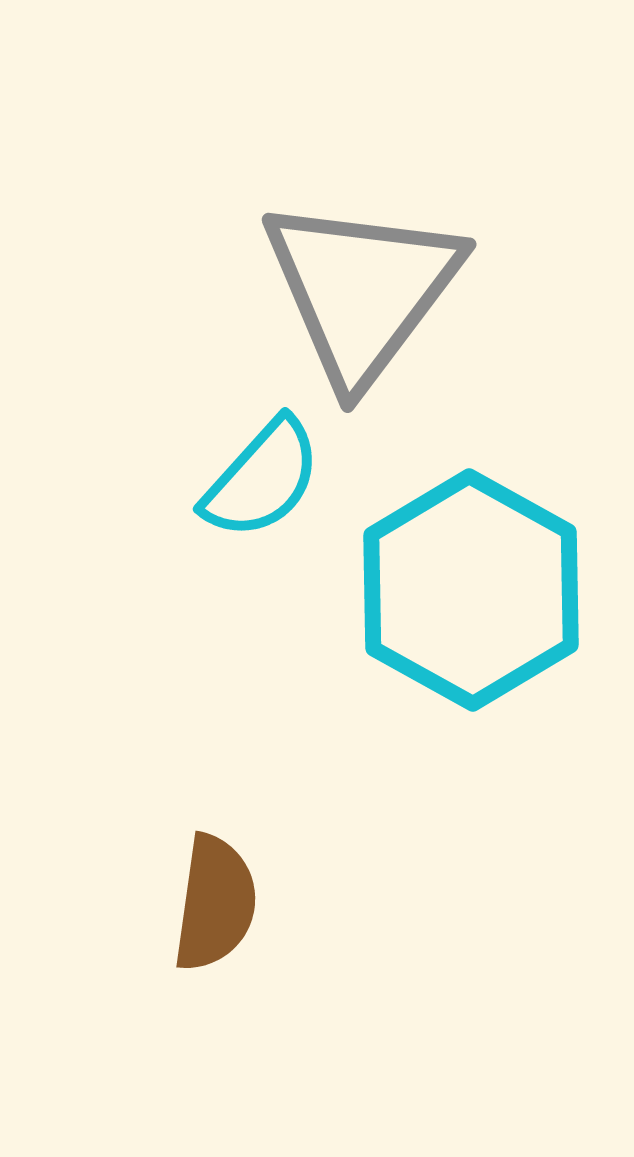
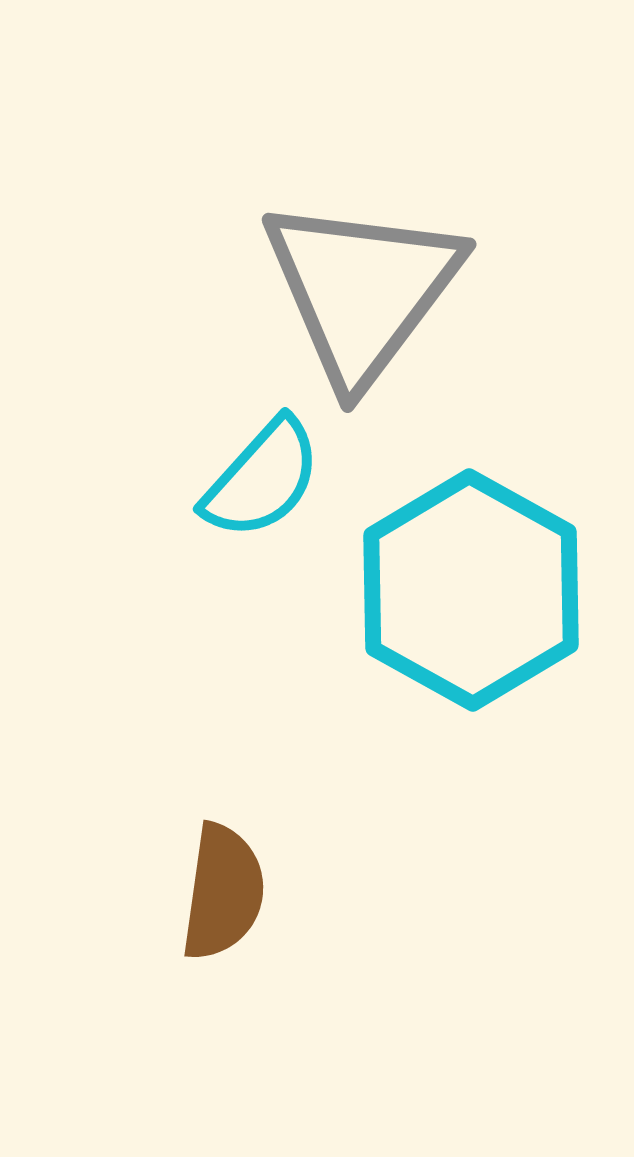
brown semicircle: moved 8 px right, 11 px up
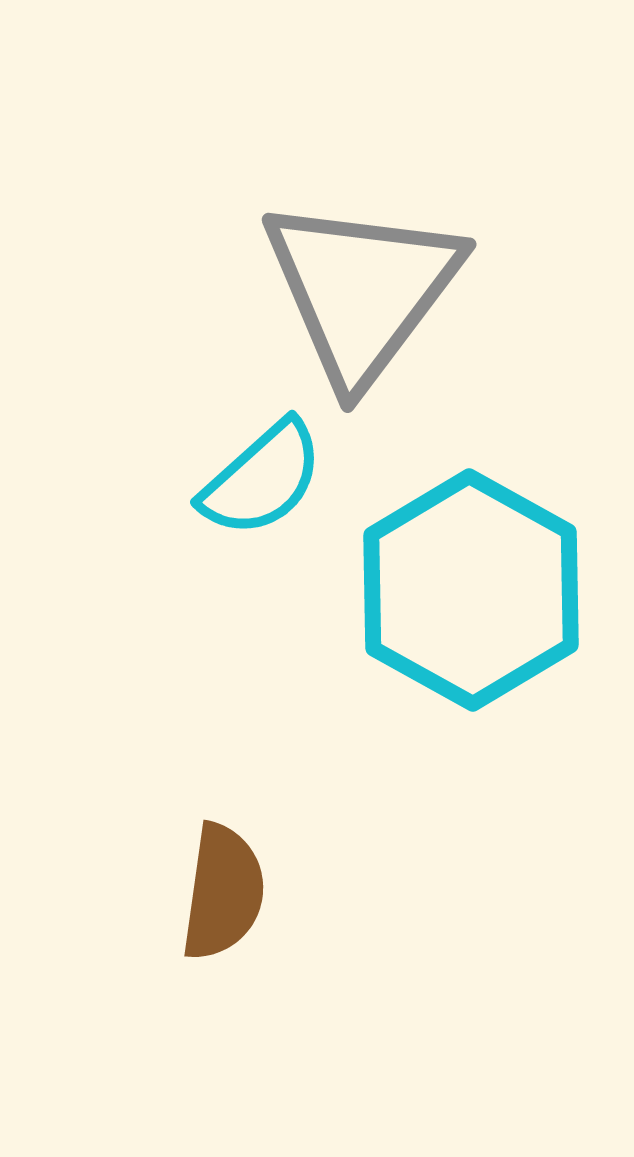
cyan semicircle: rotated 6 degrees clockwise
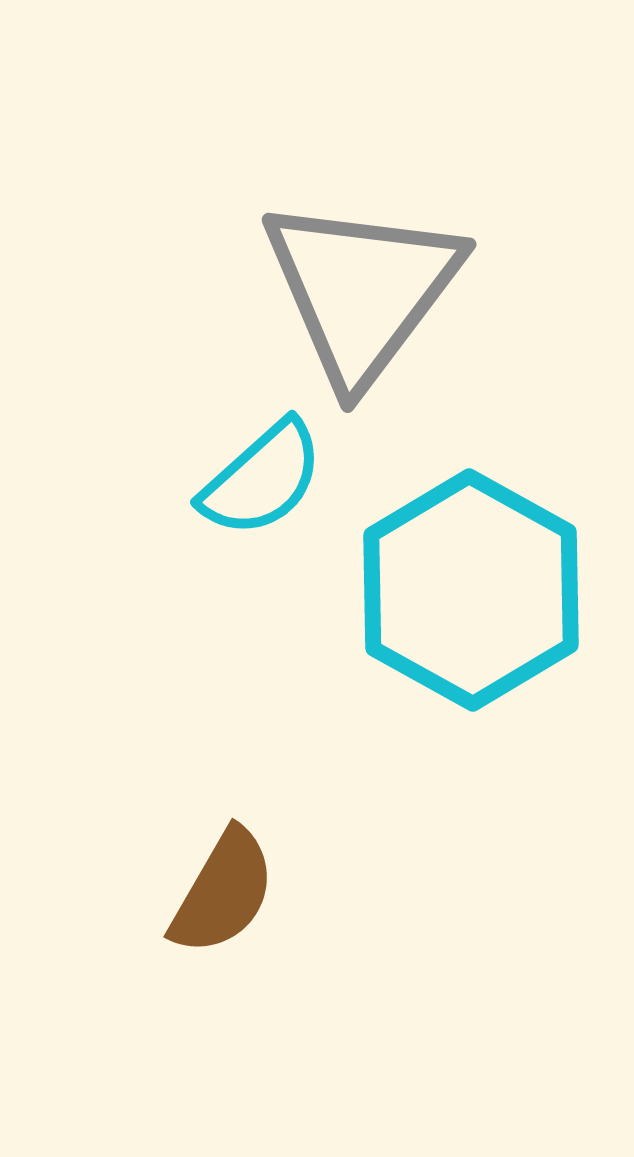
brown semicircle: rotated 22 degrees clockwise
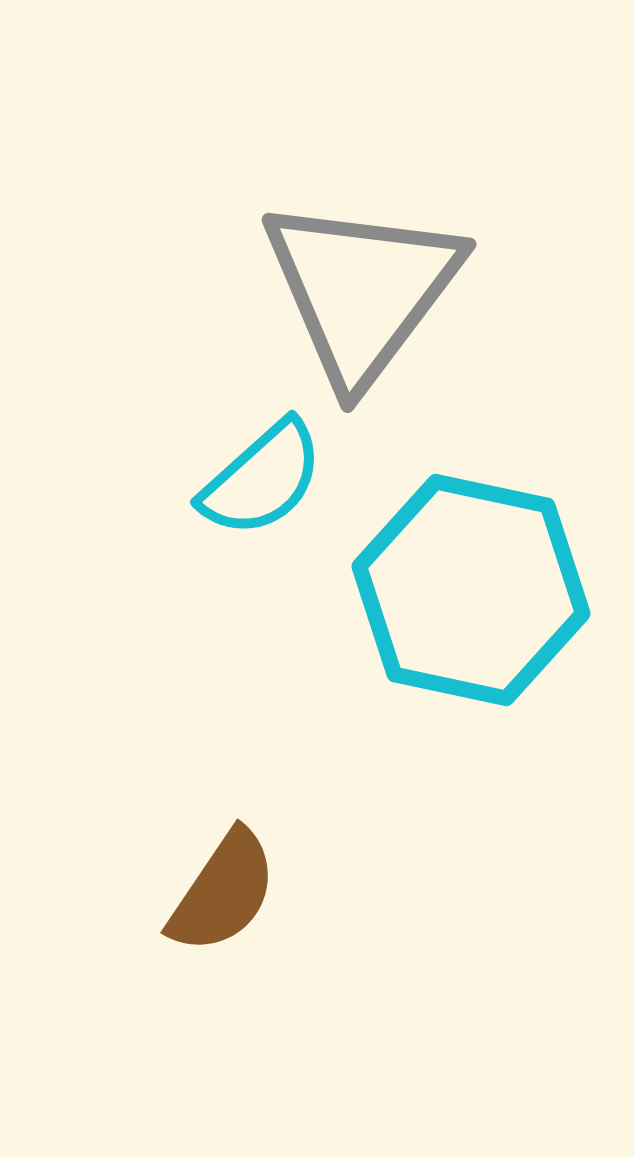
cyan hexagon: rotated 17 degrees counterclockwise
brown semicircle: rotated 4 degrees clockwise
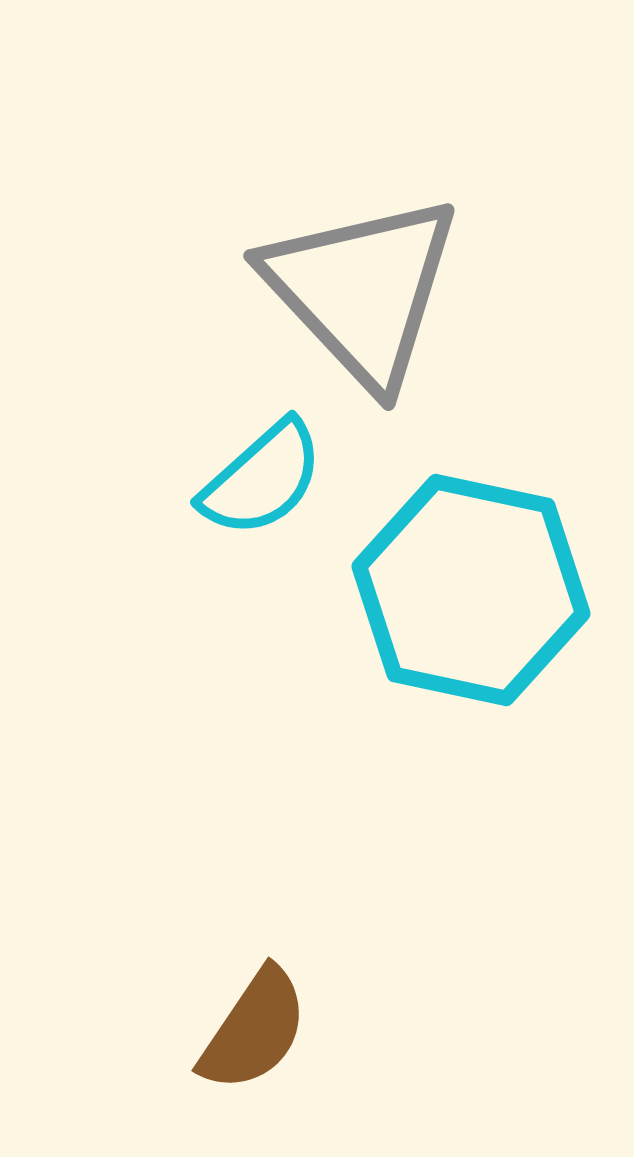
gray triangle: rotated 20 degrees counterclockwise
brown semicircle: moved 31 px right, 138 px down
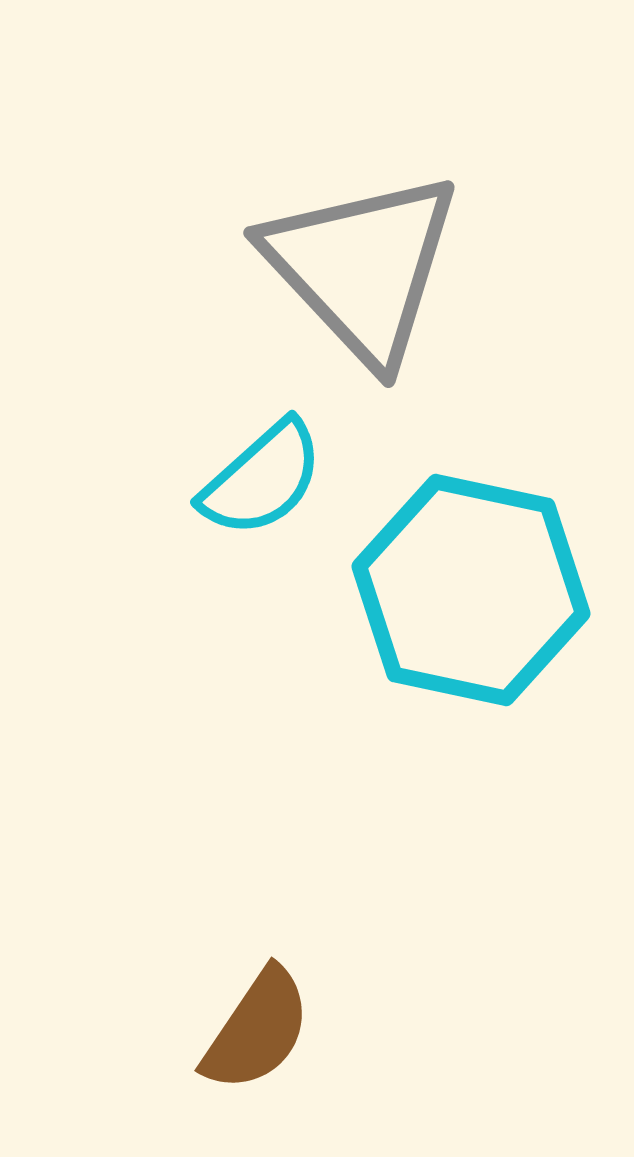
gray triangle: moved 23 px up
brown semicircle: moved 3 px right
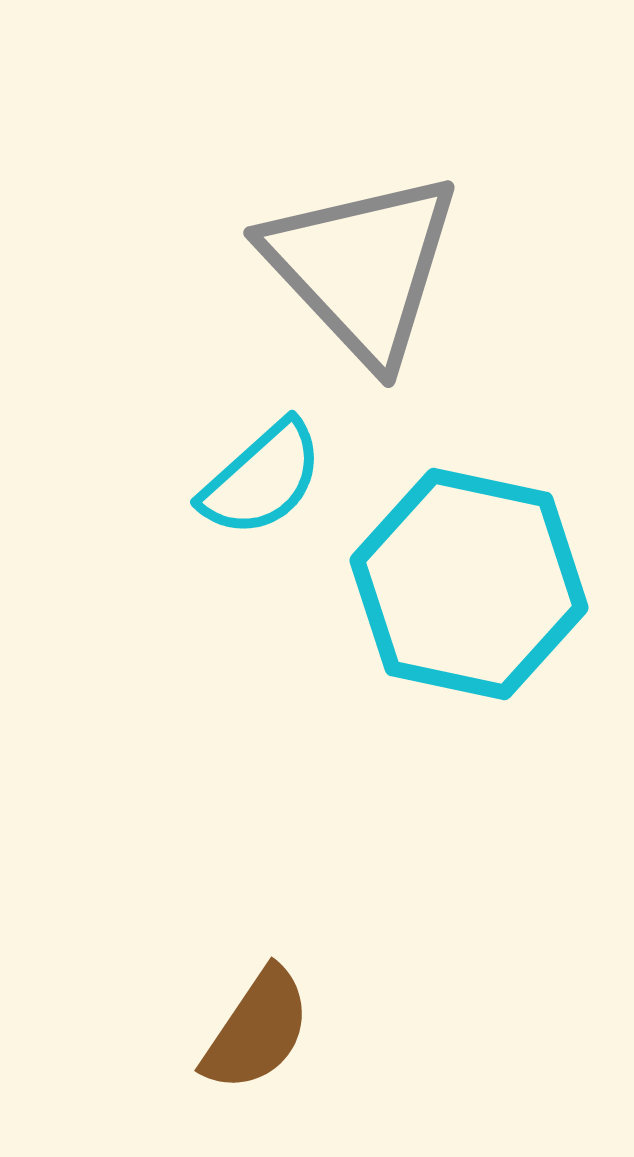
cyan hexagon: moved 2 px left, 6 px up
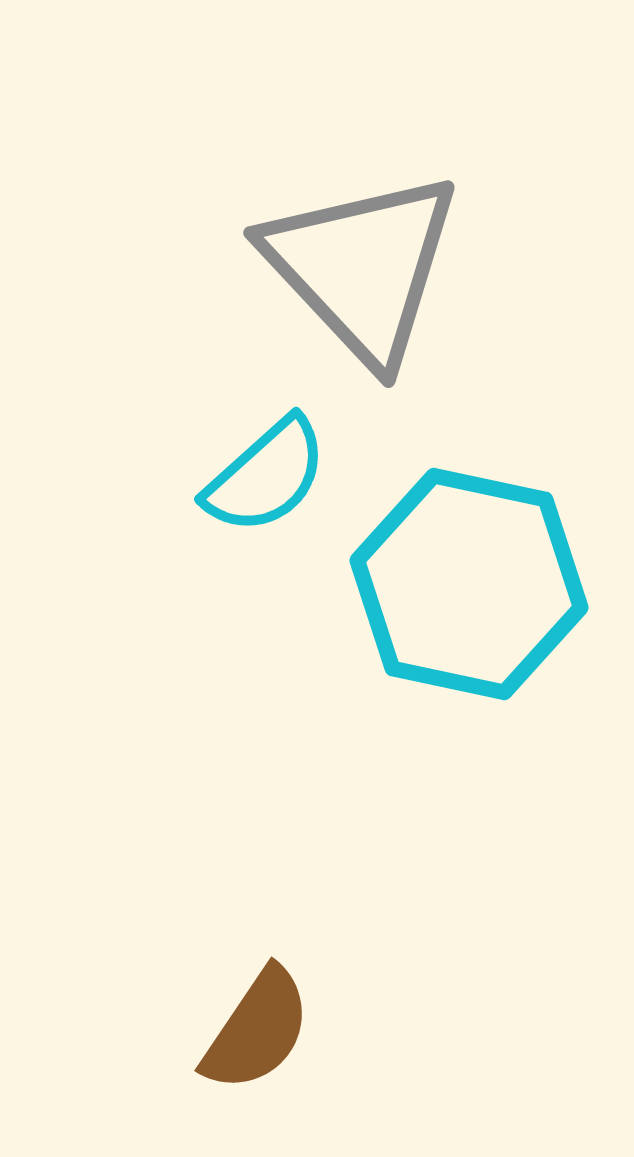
cyan semicircle: moved 4 px right, 3 px up
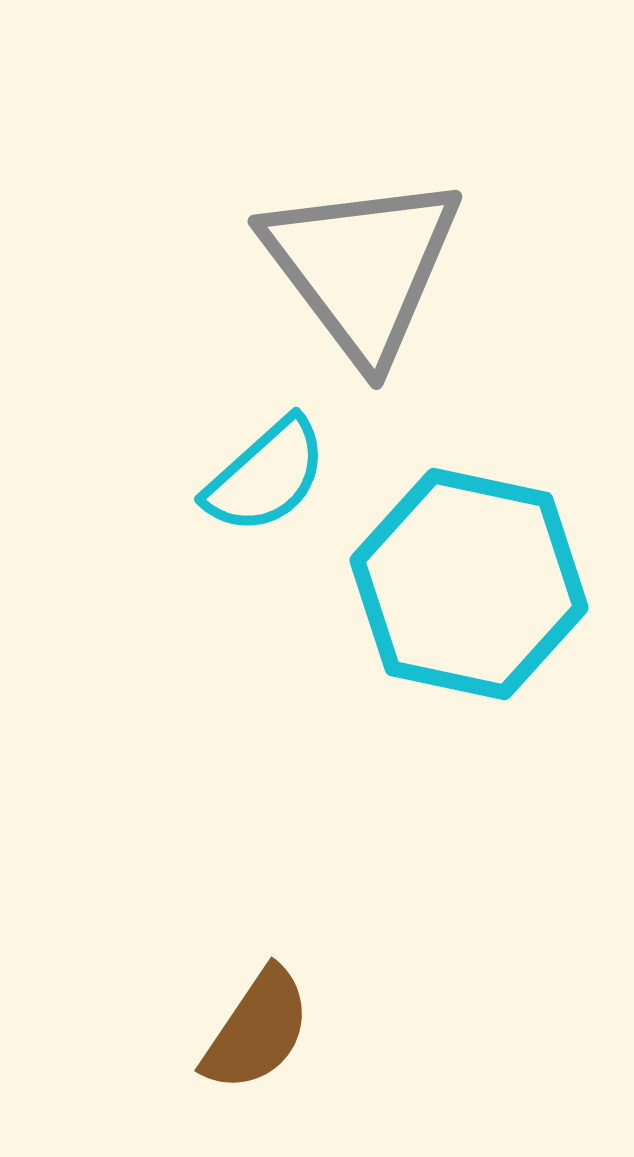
gray triangle: rotated 6 degrees clockwise
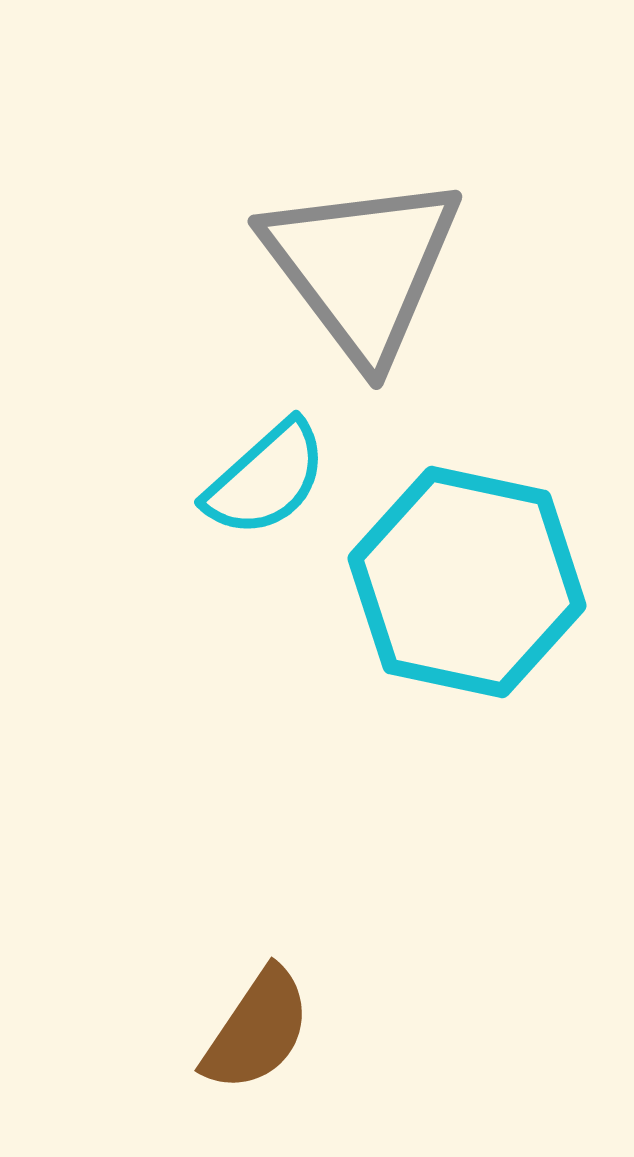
cyan semicircle: moved 3 px down
cyan hexagon: moved 2 px left, 2 px up
